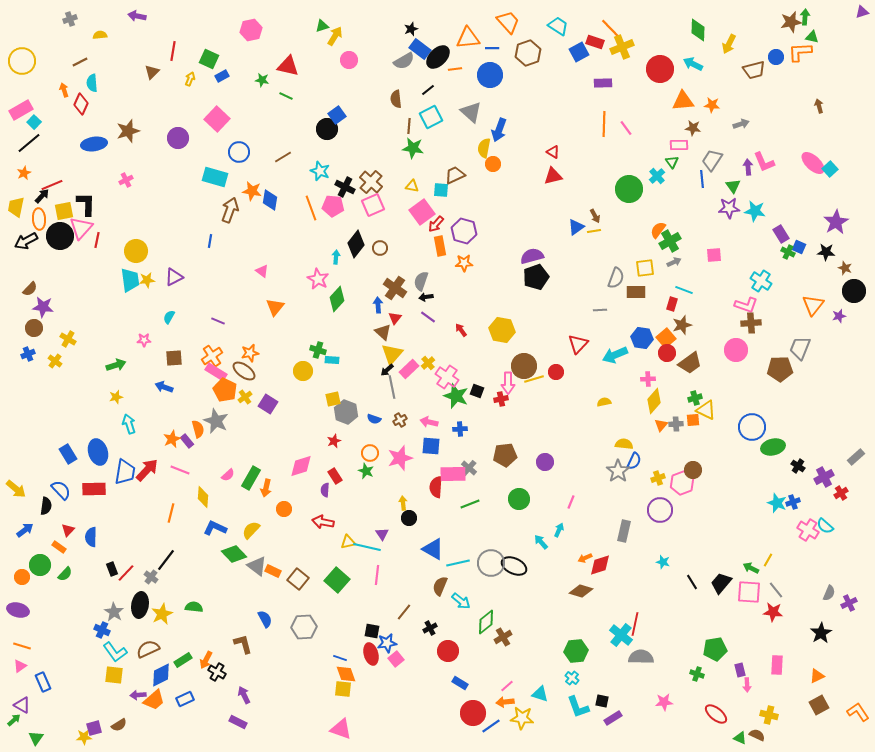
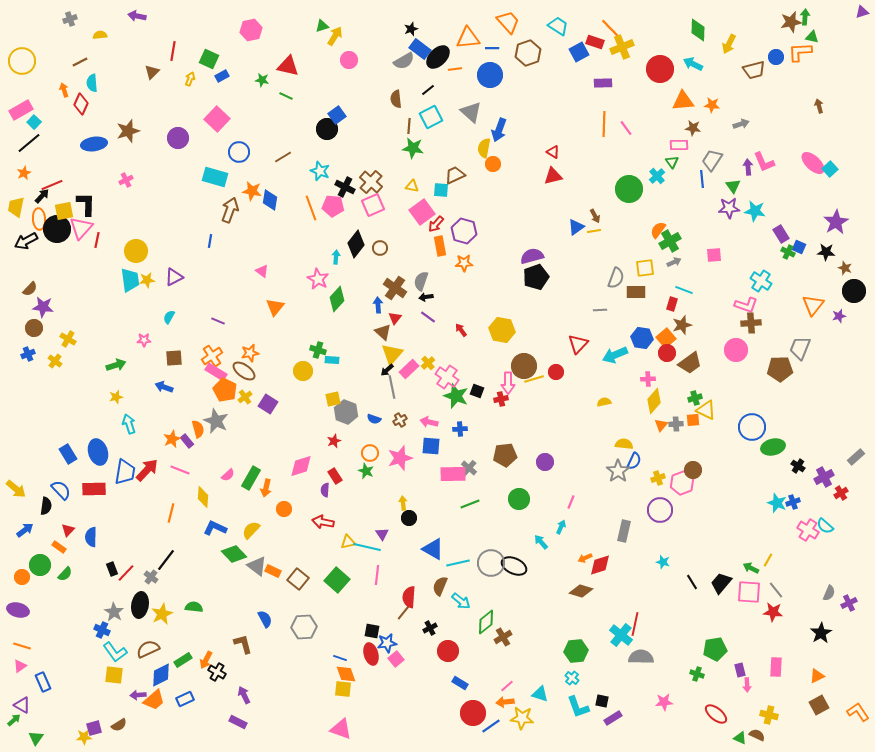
black circle at (60, 236): moved 3 px left, 7 px up
red semicircle at (436, 487): moved 27 px left, 110 px down
cyan arrow at (559, 530): moved 2 px right, 3 px up
pink rectangle at (777, 665): moved 1 px left, 2 px down
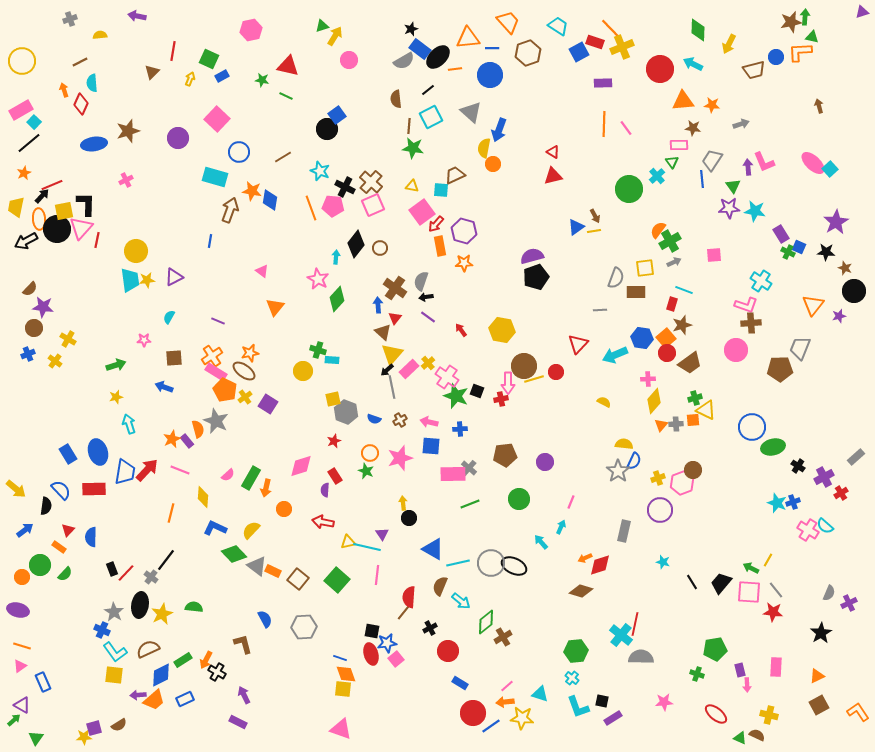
yellow semicircle at (604, 402): rotated 40 degrees clockwise
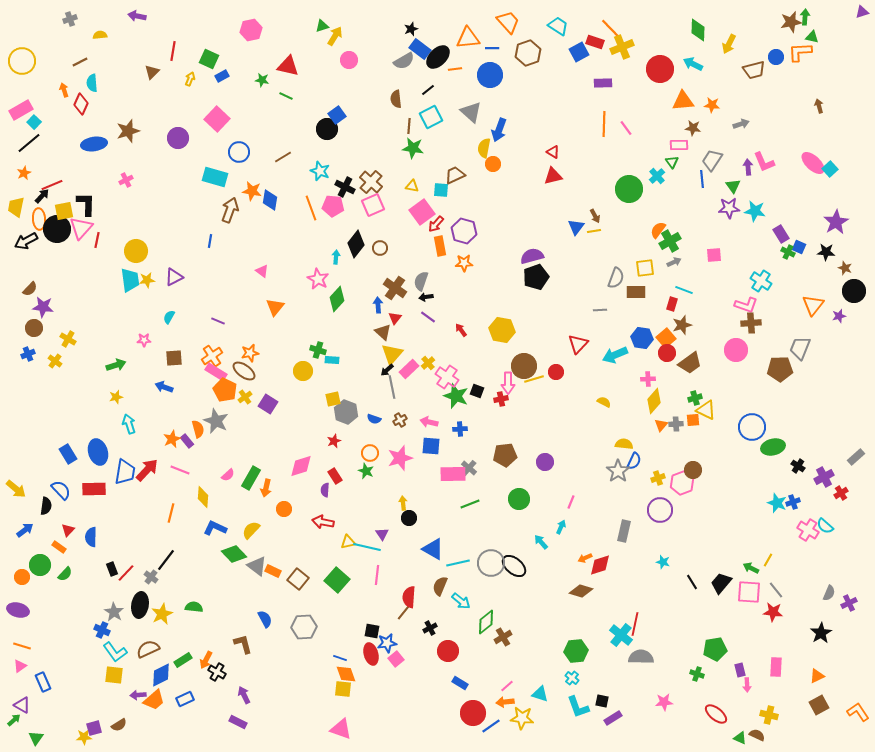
blue triangle at (576, 227): rotated 18 degrees counterclockwise
black ellipse at (514, 566): rotated 15 degrees clockwise
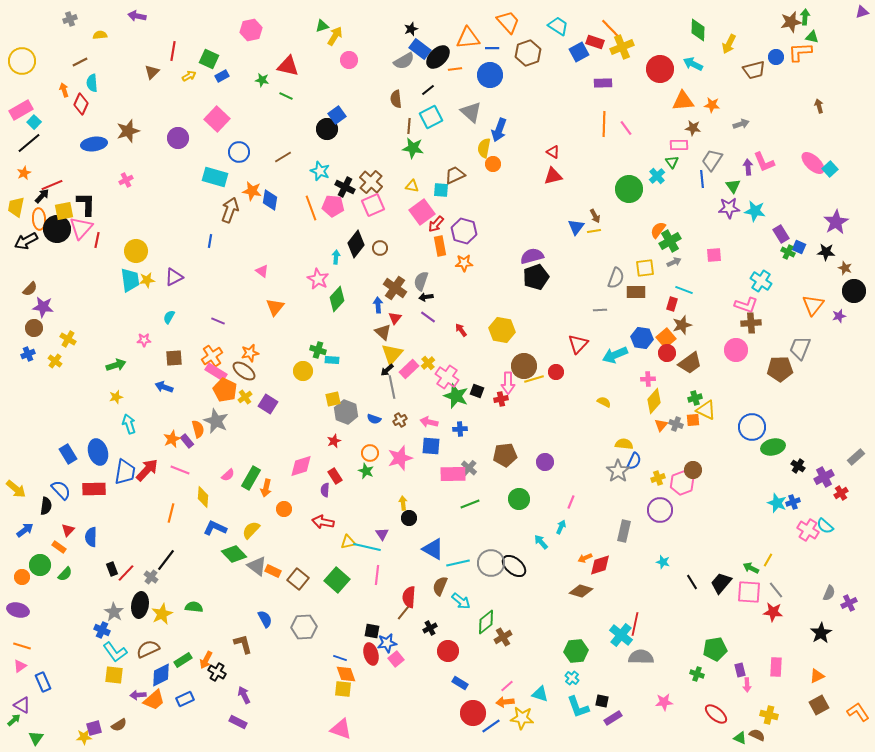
yellow arrow at (190, 79): moved 1 px left, 3 px up; rotated 40 degrees clockwise
gray cross at (676, 424): rotated 24 degrees clockwise
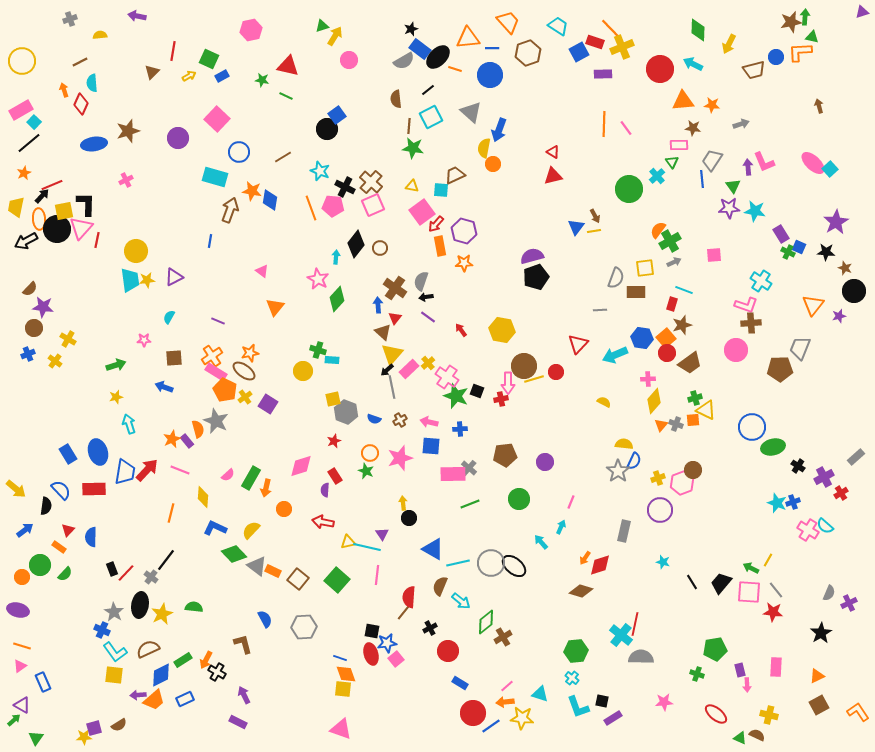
orange line at (455, 69): rotated 24 degrees clockwise
purple rectangle at (603, 83): moved 9 px up
orange arrow at (585, 558): rotated 32 degrees counterclockwise
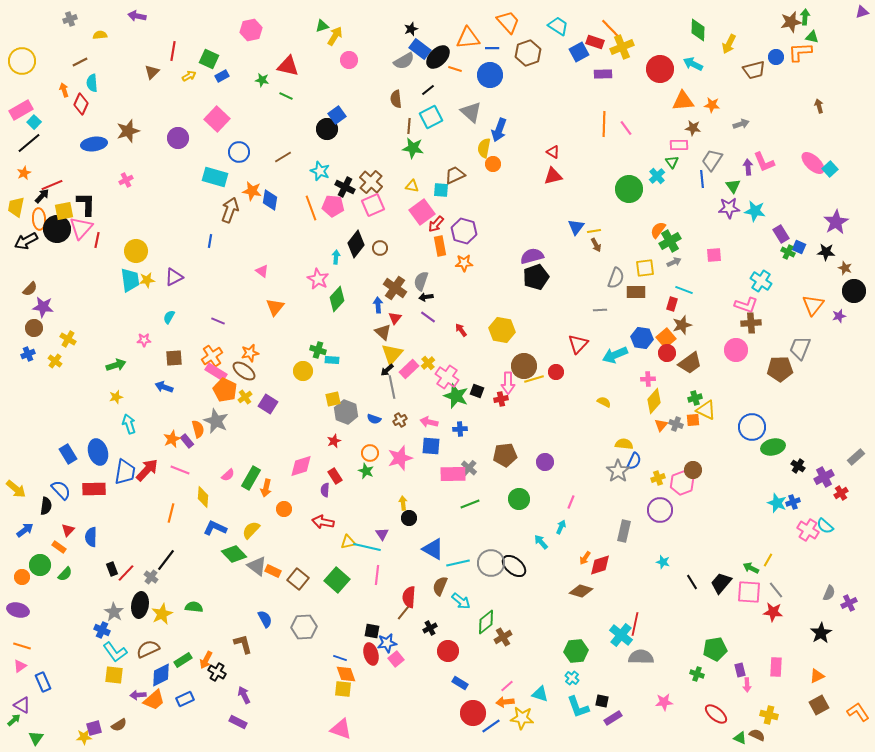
brown arrow at (595, 216): moved 1 px right, 29 px down
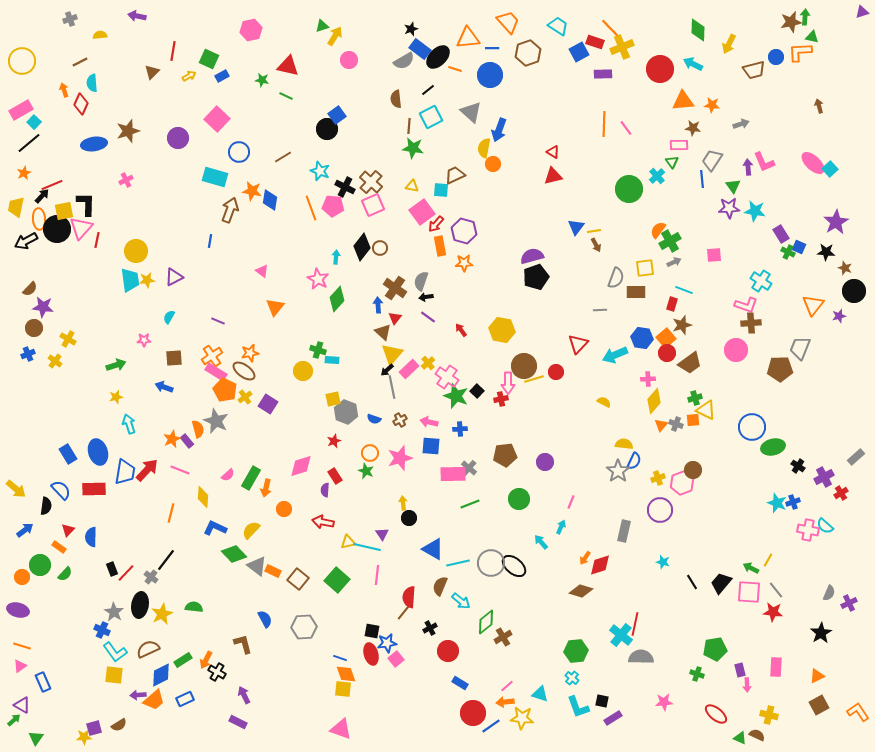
black diamond at (356, 244): moved 6 px right, 3 px down
black square at (477, 391): rotated 24 degrees clockwise
pink cross at (808, 530): rotated 20 degrees counterclockwise
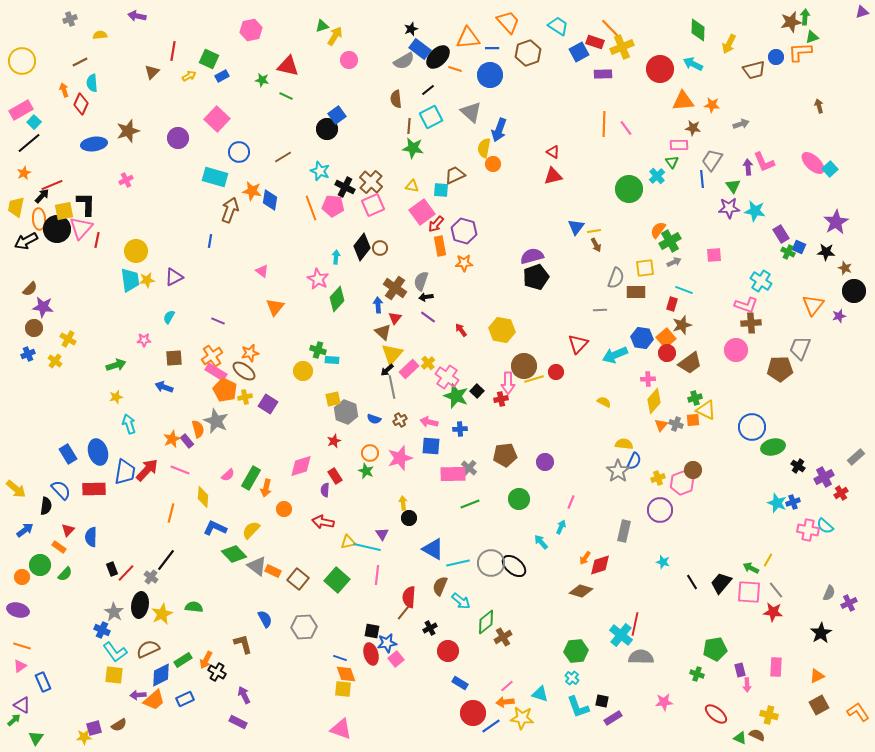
green triangle at (812, 37): rotated 32 degrees counterclockwise
yellow cross at (245, 397): rotated 24 degrees clockwise
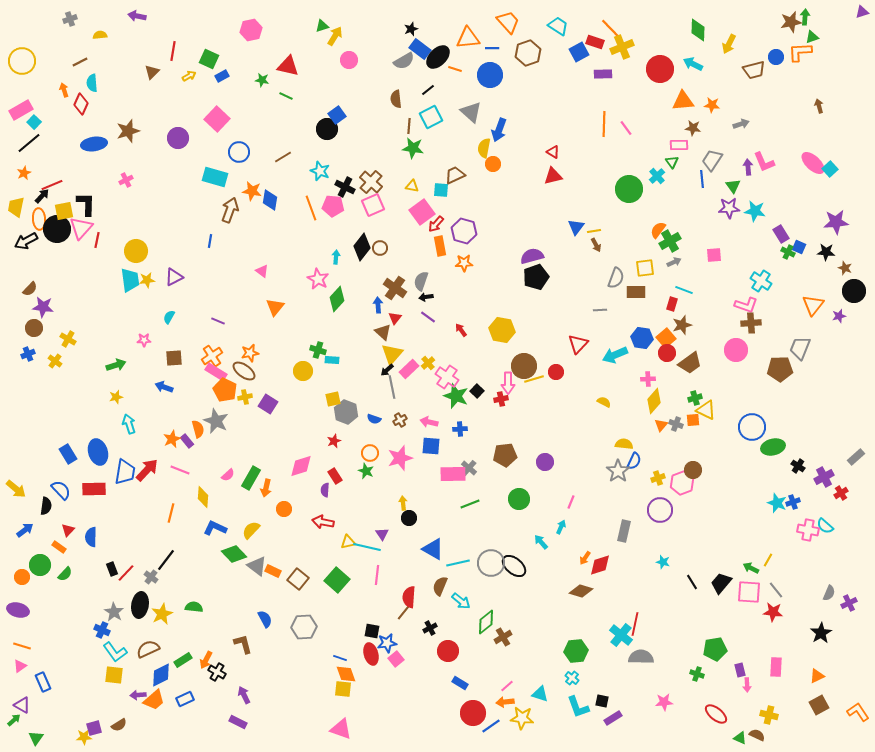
purple star at (836, 222): rotated 25 degrees clockwise
